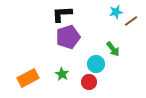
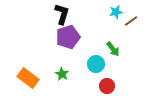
black L-shape: rotated 110 degrees clockwise
orange rectangle: rotated 65 degrees clockwise
red circle: moved 18 px right, 4 px down
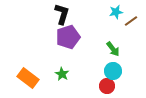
cyan circle: moved 17 px right, 7 px down
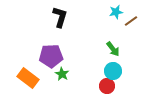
black L-shape: moved 2 px left, 3 px down
purple pentagon: moved 17 px left, 19 px down; rotated 15 degrees clockwise
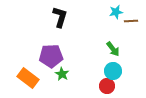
brown line: rotated 32 degrees clockwise
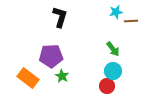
green star: moved 2 px down
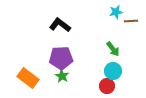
black L-shape: moved 8 px down; rotated 70 degrees counterclockwise
purple pentagon: moved 10 px right, 2 px down
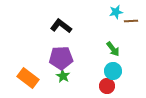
black L-shape: moved 1 px right, 1 px down
green star: moved 1 px right
